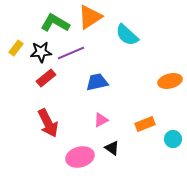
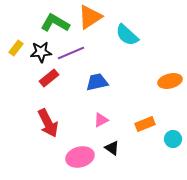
red rectangle: moved 3 px right
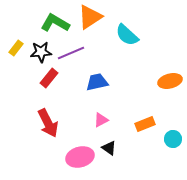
red rectangle: rotated 12 degrees counterclockwise
black triangle: moved 3 px left
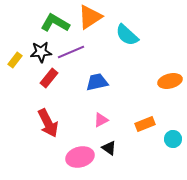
yellow rectangle: moved 1 px left, 12 px down
purple line: moved 1 px up
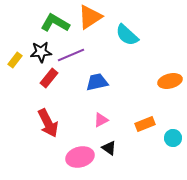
purple line: moved 3 px down
cyan circle: moved 1 px up
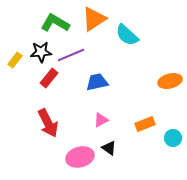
orange triangle: moved 4 px right, 2 px down
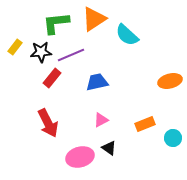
green L-shape: moved 1 px right; rotated 36 degrees counterclockwise
yellow rectangle: moved 13 px up
red rectangle: moved 3 px right
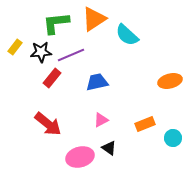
red arrow: moved 1 px down; rotated 24 degrees counterclockwise
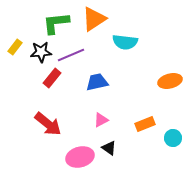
cyan semicircle: moved 2 px left, 7 px down; rotated 35 degrees counterclockwise
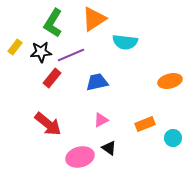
green L-shape: moved 3 px left; rotated 52 degrees counterclockwise
